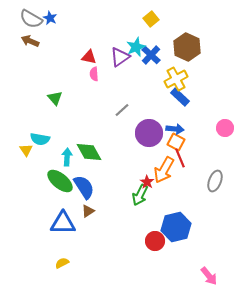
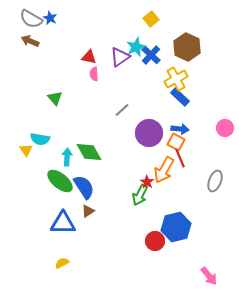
blue arrow: moved 5 px right
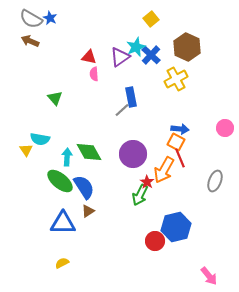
blue rectangle: moved 49 px left; rotated 36 degrees clockwise
purple circle: moved 16 px left, 21 px down
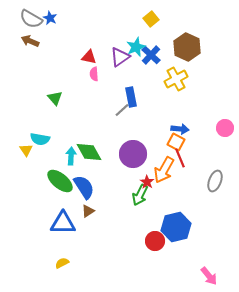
cyan arrow: moved 4 px right, 1 px up
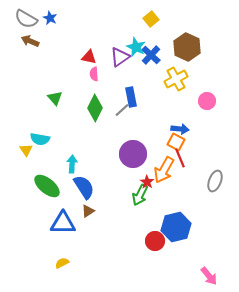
gray semicircle: moved 5 px left
cyan star: rotated 24 degrees counterclockwise
pink circle: moved 18 px left, 27 px up
green diamond: moved 6 px right, 44 px up; rotated 56 degrees clockwise
cyan arrow: moved 1 px right, 8 px down
green ellipse: moved 13 px left, 5 px down
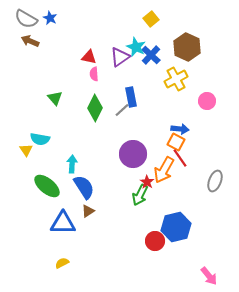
red line: rotated 12 degrees counterclockwise
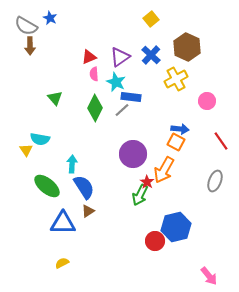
gray semicircle: moved 7 px down
brown arrow: moved 5 px down; rotated 114 degrees counterclockwise
cyan star: moved 20 px left, 35 px down
red triangle: rotated 35 degrees counterclockwise
blue rectangle: rotated 72 degrees counterclockwise
red line: moved 41 px right, 17 px up
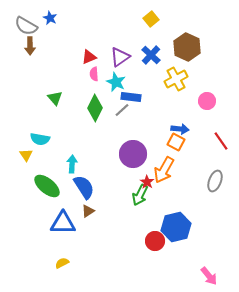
yellow triangle: moved 5 px down
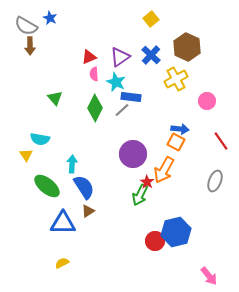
blue hexagon: moved 5 px down
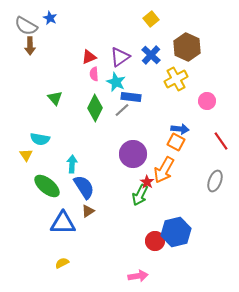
pink arrow: moved 71 px left; rotated 60 degrees counterclockwise
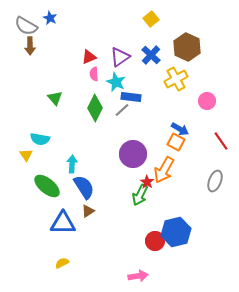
blue arrow: rotated 24 degrees clockwise
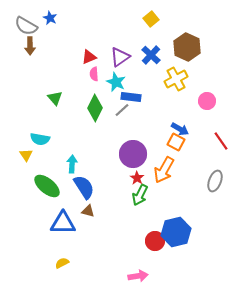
red star: moved 10 px left, 4 px up
brown triangle: rotated 48 degrees clockwise
